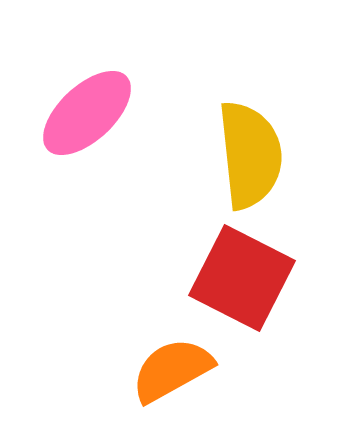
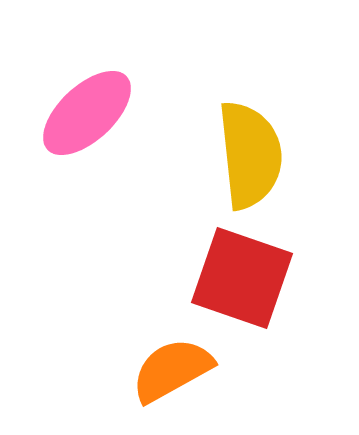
red square: rotated 8 degrees counterclockwise
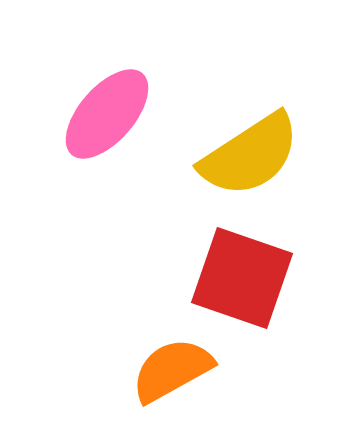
pink ellipse: moved 20 px right, 1 px down; rotated 6 degrees counterclockwise
yellow semicircle: rotated 63 degrees clockwise
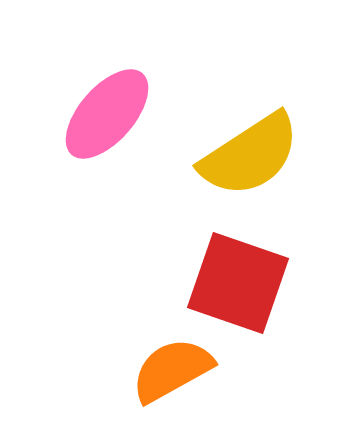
red square: moved 4 px left, 5 px down
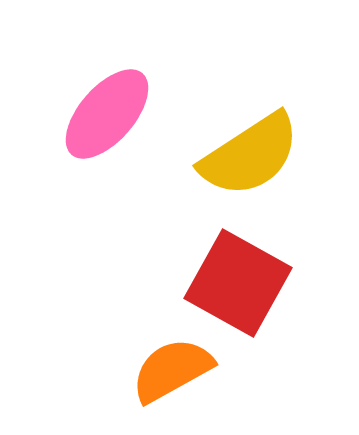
red square: rotated 10 degrees clockwise
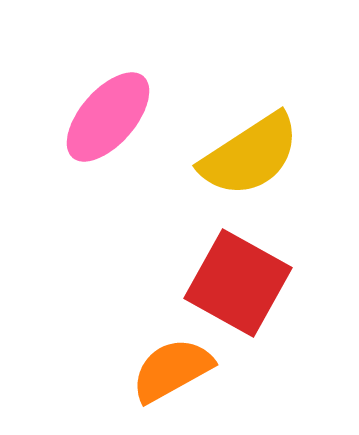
pink ellipse: moved 1 px right, 3 px down
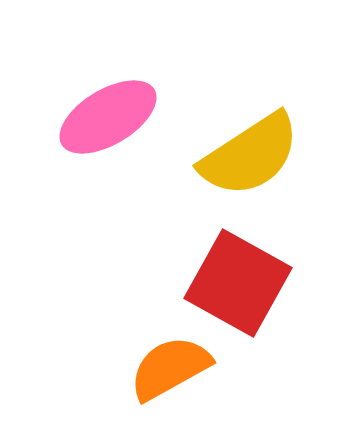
pink ellipse: rotated 18 degrees clockwise
orange semicircle: moved 2 px left, 2 px up
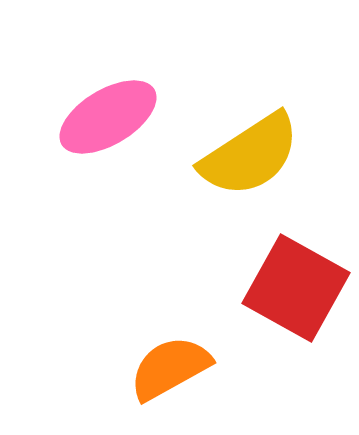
red square: moved 58 px right, 5 px down
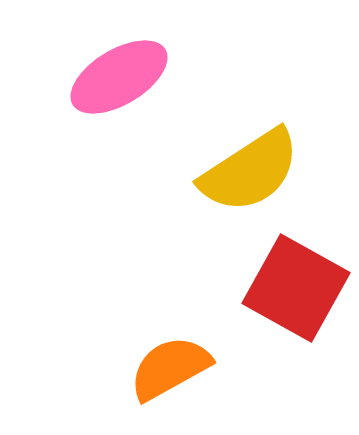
pink ellipse: moved 11 px right, 40 px up
yellow semicircle: moved 16 px down
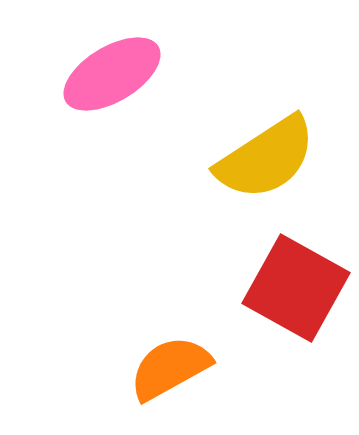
pink ellipse: moved 7 px left, 3 px up
yellow semicircle: moved 16 px right, 13 px up
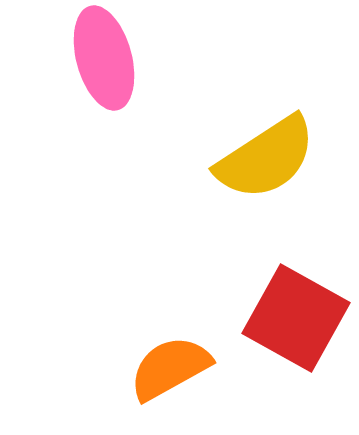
pink ellipse: moved 8 px left, 16 px up; rotated 74 degrees counterclockwise
red square: moved 30 px down
